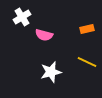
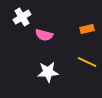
white star: moved 3 px left; rotated 10 degrees clockwise
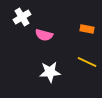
orange rectangle: rotated 24 degrees clockwise
white star: moved 2 px right
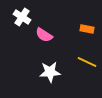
white cross: rotated 24 degrees counterclockwise
pink semicircle: rotated 18 degrees clockwise
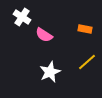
orange rectangle: moved 2 px left
yellow line: rotated 66 degrees counterclockwise
white star: rotated 20 degrees counterclockwise
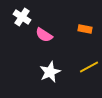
yellow line: moved 2 px right, 5 px down; rotated 12 degrees clockwise
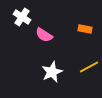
white star: moved 2 px right
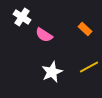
orange rectangle: rotated 32 degrees clockwise
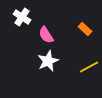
pink semicircle: moved 2 px right; rotated 24 degrees clockwise
white star: moved 4 px left, 11 px up
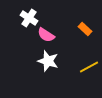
white cross: moved 7 px right, 1 px down
pink semicircle: rotated 24 degrees counterclockwise
white star: rotated 30 degrees counterclockwise
